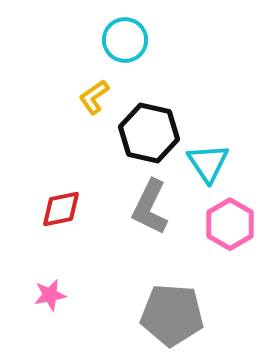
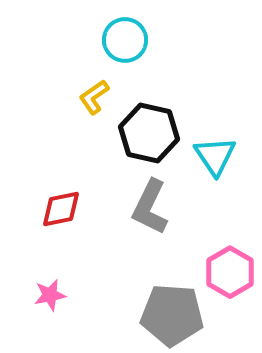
cyan triangle: moved 7 px right, 7 px up
pink hexagon: moved 48 px down
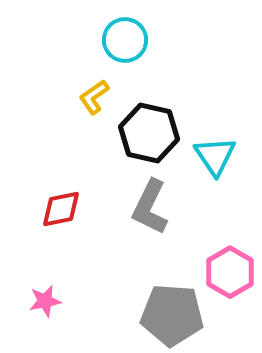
pink star: moved 5 px left, 6 px down
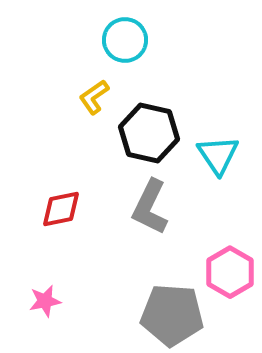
cyan triangle: moved 3 px right, 1 px up
